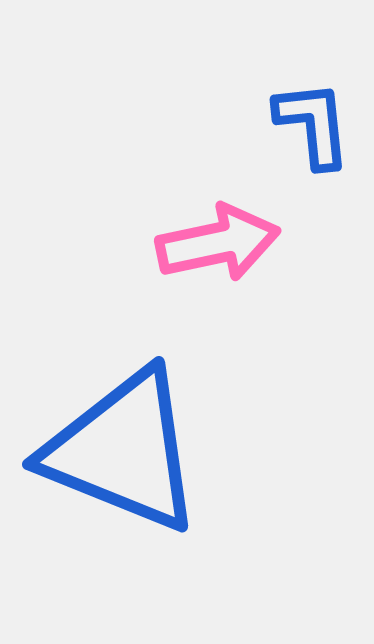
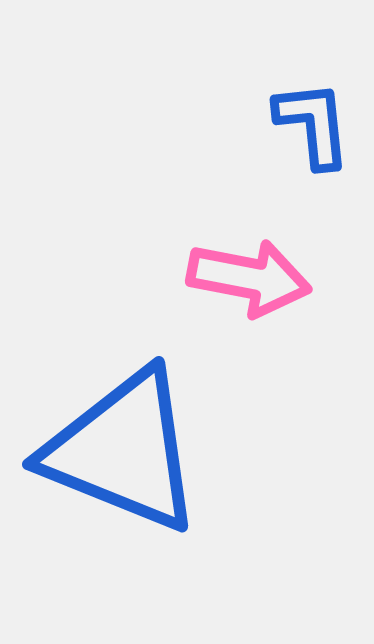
pink arrow: moved 31 px right, 35 px down; rotated 23 degrees clockwise
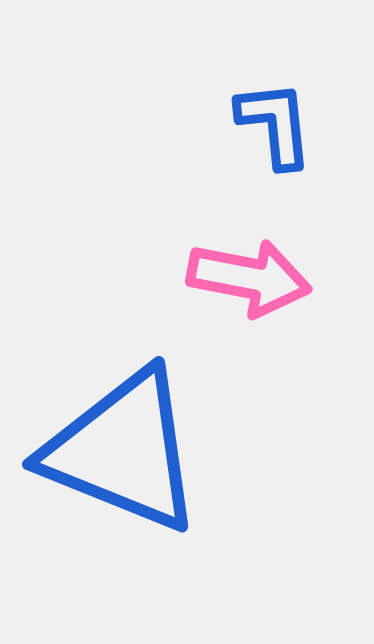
blue L-shape: moved 38 px left
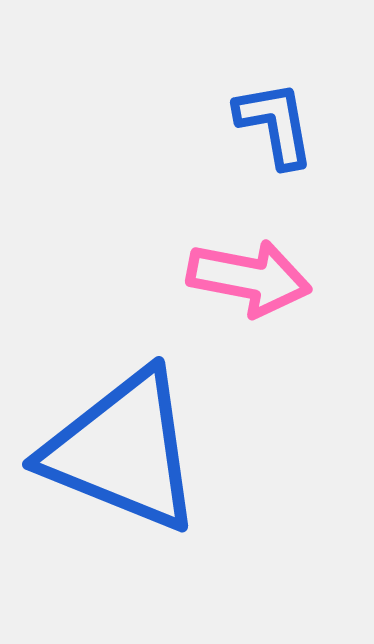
blue L-shape: rotated 4 degrees counterclockwise
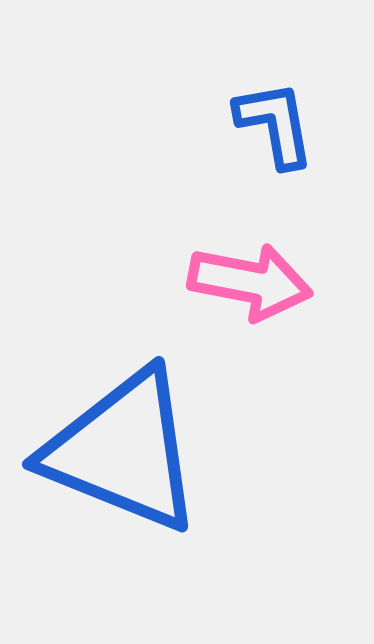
pink arrow: moved 1 px right, 4 px down
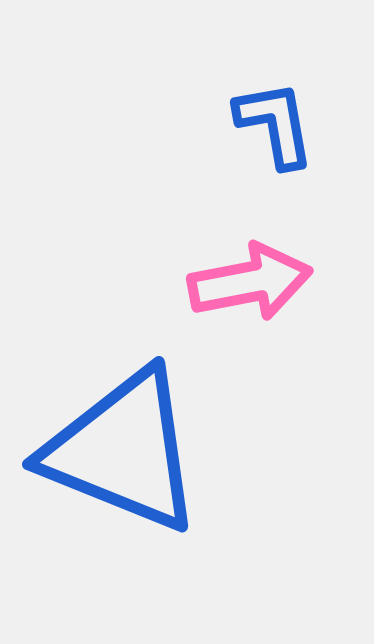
pink arrow: rotated 22 degrees counterclockwise
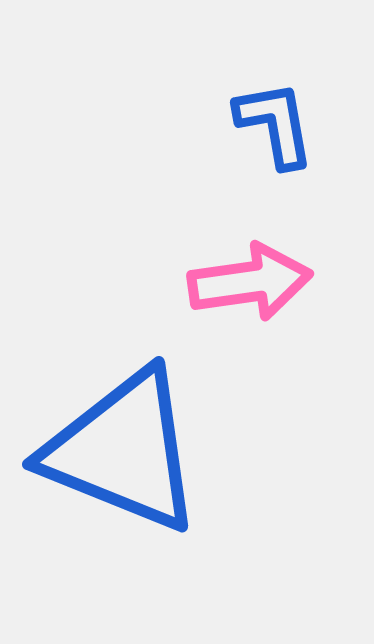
pink arrow: rotated 3 degrees clockwise
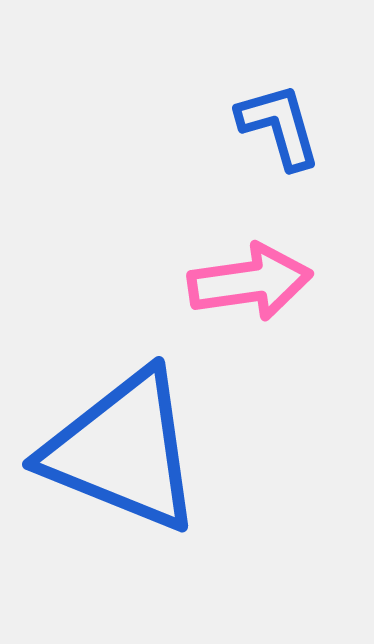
blue L-shape: moved 4 px right, 2 px down; rotated 6 degrees counterclockwise
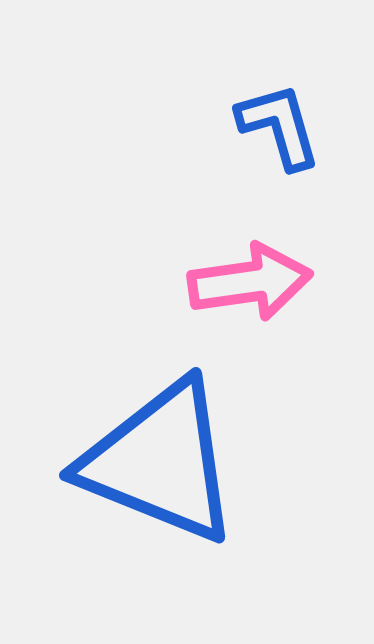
blue triangle: moved 37 px right, 11 px down
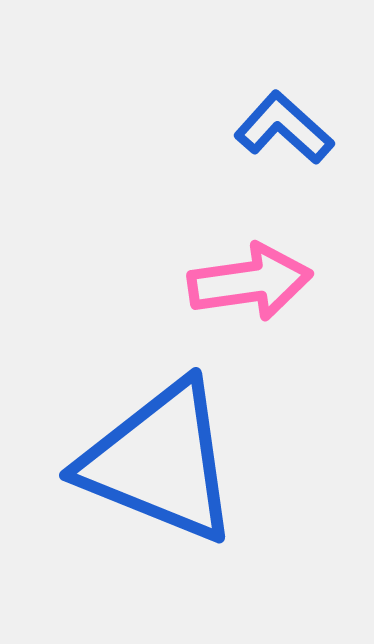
blue L-shape: moved 5 px right, 2 px down; rotated 32 degrees counterclockwise
